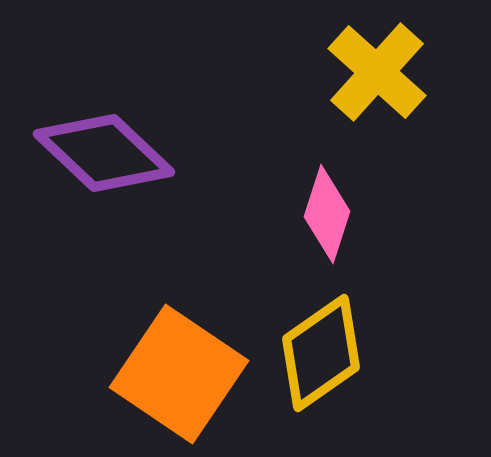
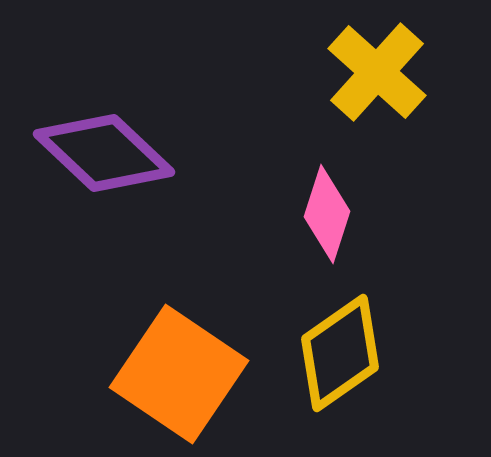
yellow diamond: moved 19 px right
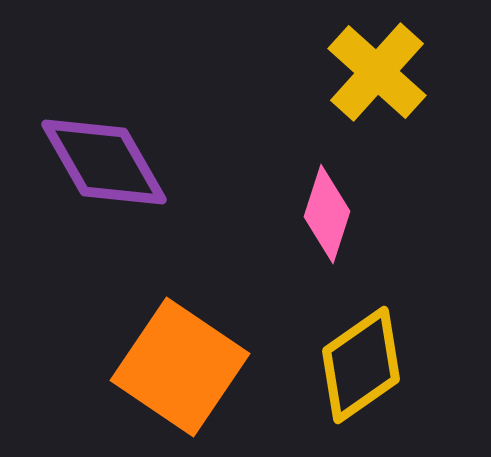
purple diamond: moved 9 px down; rotated 17 degrees clockwise
yellow diamond: moved 21 px right, 12 px down
orange square: moved 1 px right, 7 px up
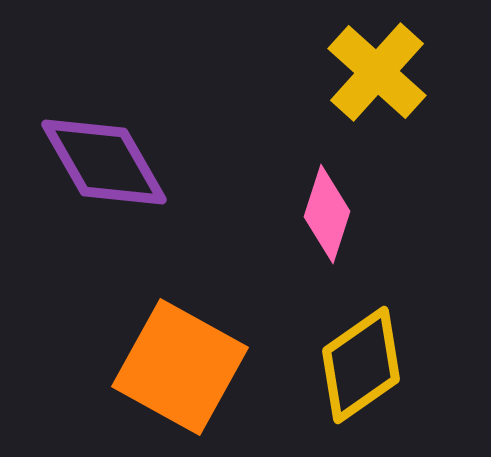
orange square: rotated 5 degrees counterclockwise
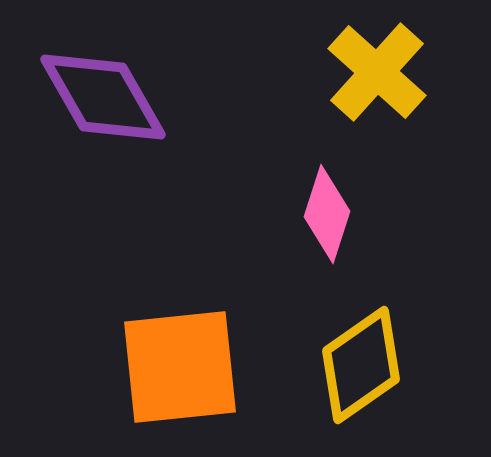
purple diamond: moved 1 px left, 65 px up
orange square: rotated 35 degrees counterclockwise
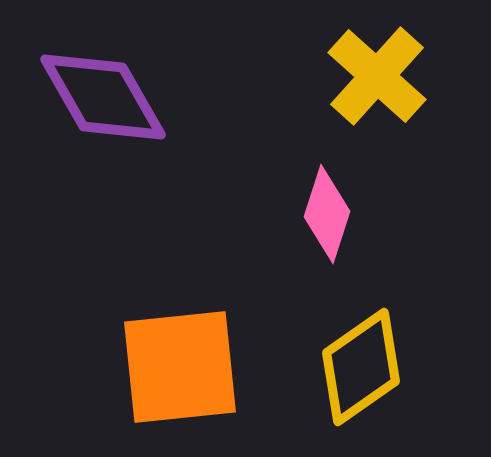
yellow cross: moved 4 px down
yellow diamond: moved 2 px down
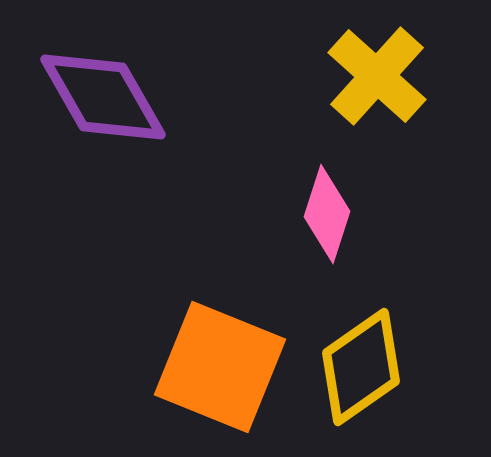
orange square: moved 40 px right; rotated 28 degrees clockwise
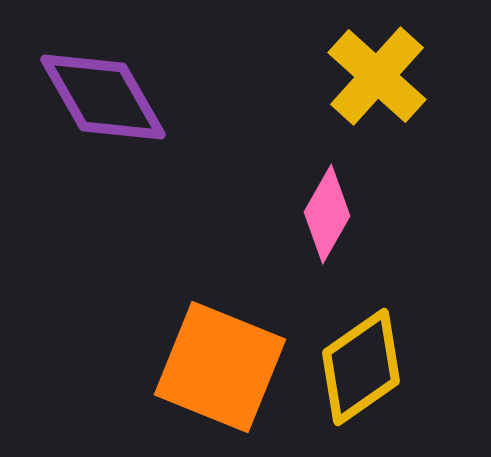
pink diamond: rotated 12 degrees clockwise
